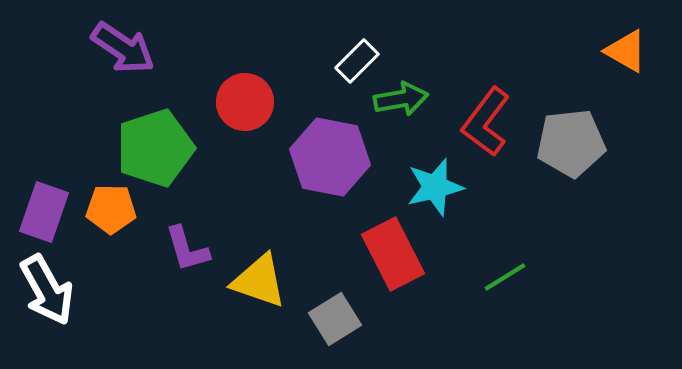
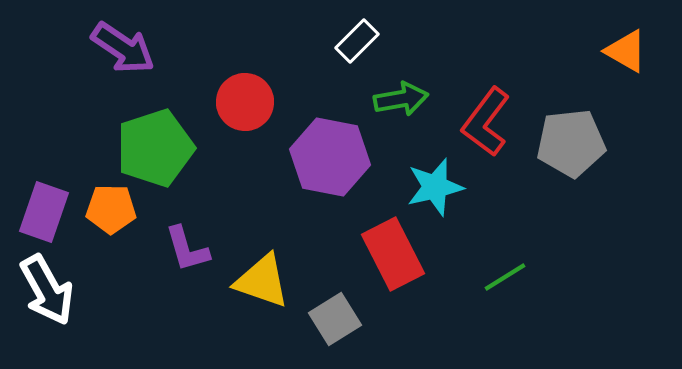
white rectangle: moved 20 px up
yellow triangle: moved 3 px right
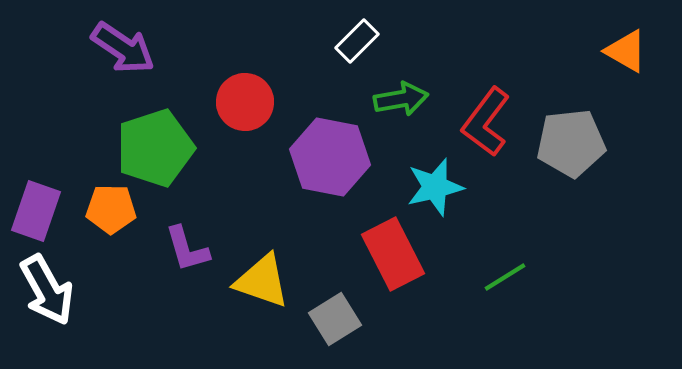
purple rectangle: moved 8 px left, 1 px up
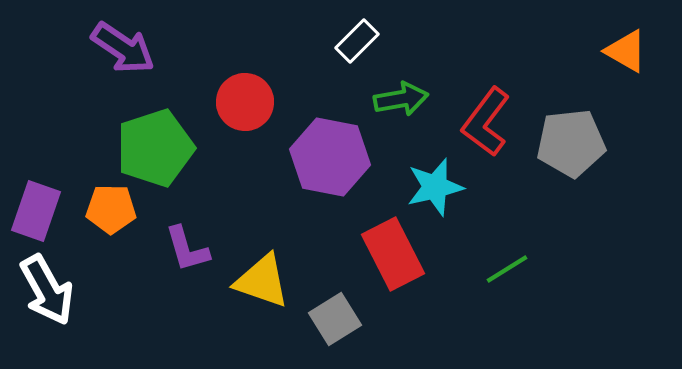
green line: moved 2 px right, 8 px up
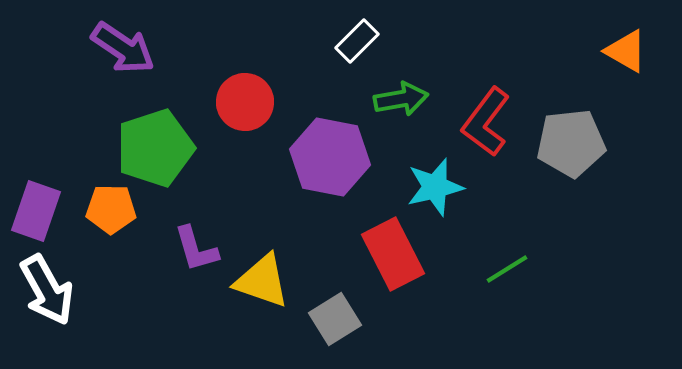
purple L-shape: moved 9 px right
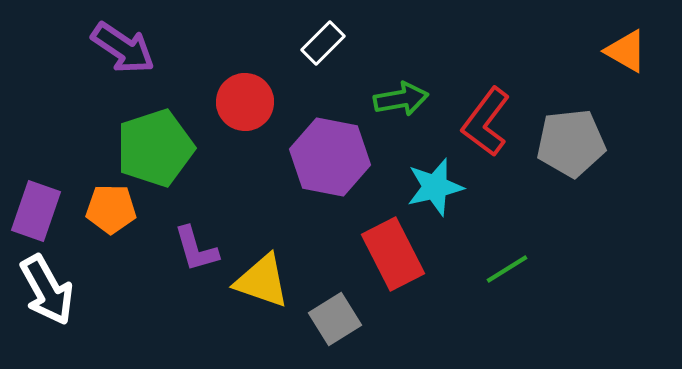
white rectangle: moved 34 px left, 2 px down
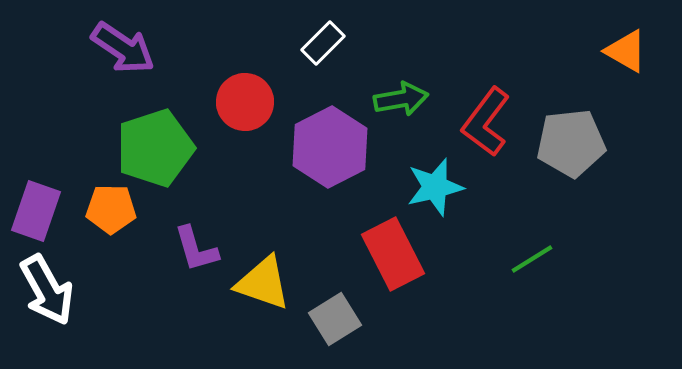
purple hexagon: moved 10 px up; rotated 22 degrees clockwise
green line: moved 25 px right, 10 px up
yellow triangle: moved 1 px right, 2 px down
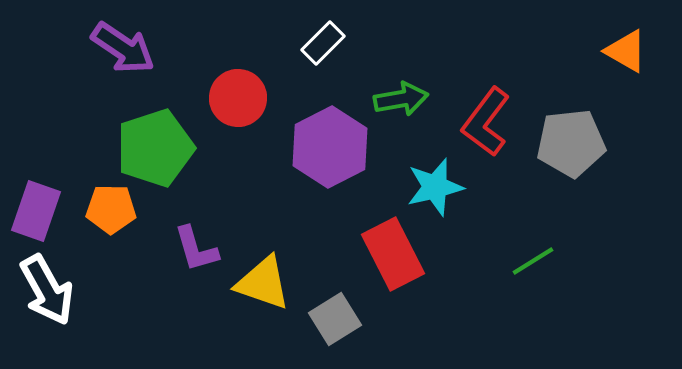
red circle: moved 7 px left, 4 px up
green line: moved 1 px right, 2 px down
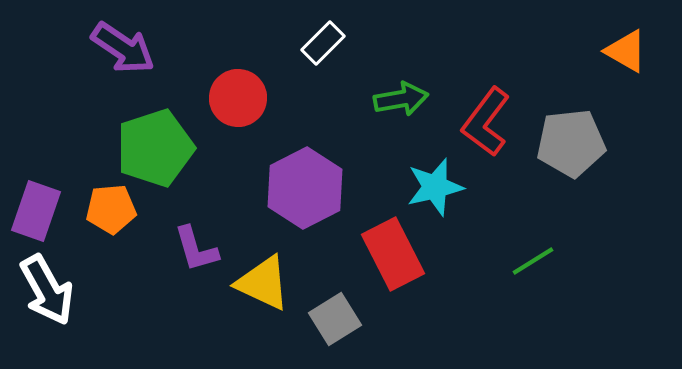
purple hexagon: moved 25 px left, 41 px down
orange pentagon: rotated 6 degrees counterclockwise
yellow triangle: rotated 6 degrees clockwise
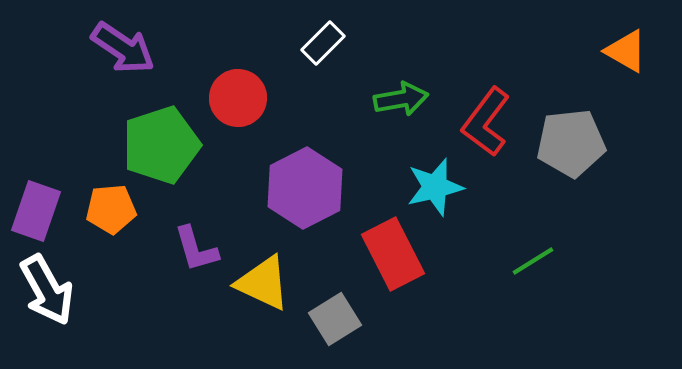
green pentagon: moved 6 px right, 3 px up
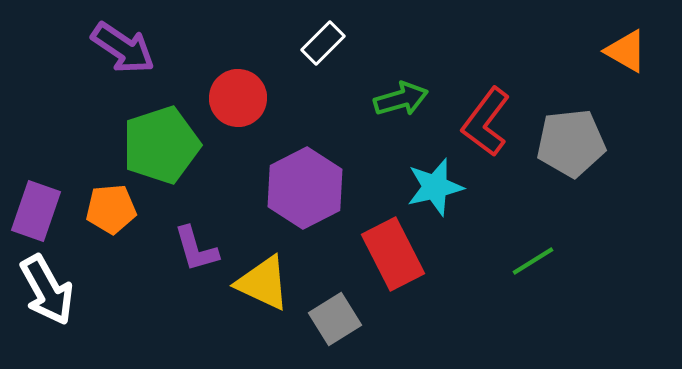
green arrow: rotated 6 degrees counterclockwise
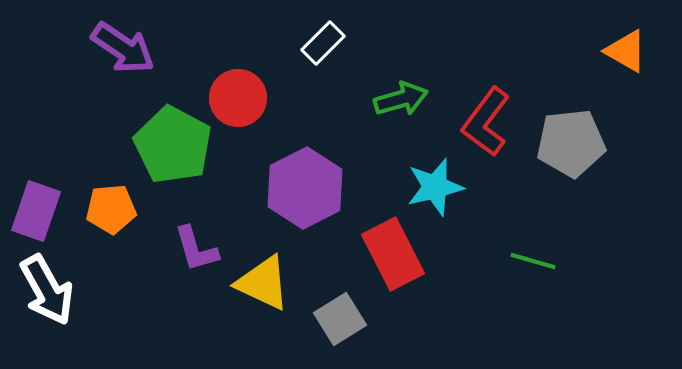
green pentagon: moved 12 px right; rotated 26 degrees counterclockwise
green line: rotated 48 degrees clockwise
gray square: moved 5 px right
